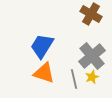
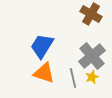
gray line: moved 1 px left, 1 px up
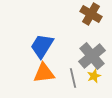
orange triangle: rotated 25 degrees counterclockwise
yellow star: moved 2 px right, 1 px up
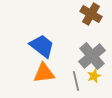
blue trapezoid: rotated 96 degrees clockwise
gray line: moved 3 px right, 3 px down
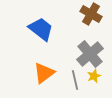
blue trapezoid: moved 1 px left, 17 px up
gray cross: moved 2 px left, 2 px up
orange triangle: rotated 30 degrees counterclockwise
gray line: moved 1 px left, 1 px up
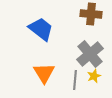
brown cross: rotated 25 degrees counterclockwise
orange triangle: rotated 25 degrees counterclockwise
gray line: rotated 18 degrees clockwise
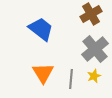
brown cross: rotated 35 degrees counterclockwise
gray cross: moved 5 px right, 5 px up
orange triangle: moved 1 px left
gray line: moved 4 px left, 1 px up
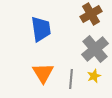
blue trapezoid: rotated 44 degrees clockwise
